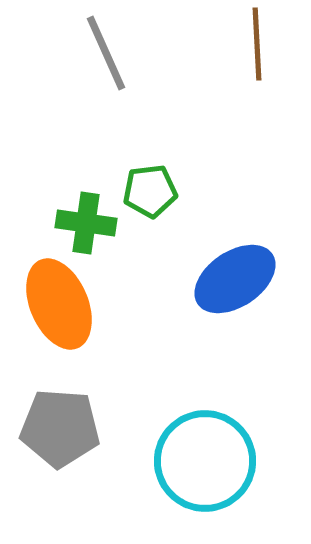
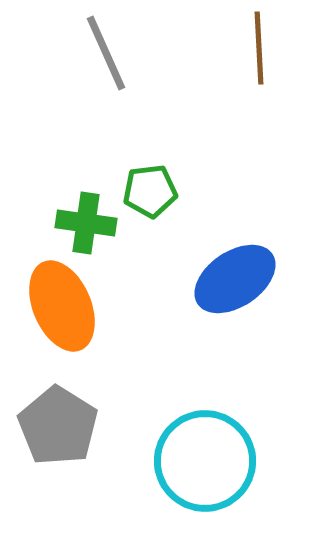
brown line: moved 2 px right, 4 px down
orange ellipse: moved 3 px right, 2 px down
gray pentagon: moved 2 px left, 2 px up; rotated 28 degrees clockwise
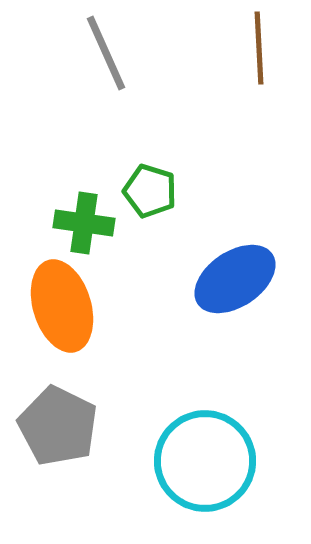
green pentagon: rotated 24 degrees clockwise
green cross: moved 2 px left
orange ellipse: rotated 6 degrees clockwise
gray pentagon: rotated 6 degrees counterclockwise
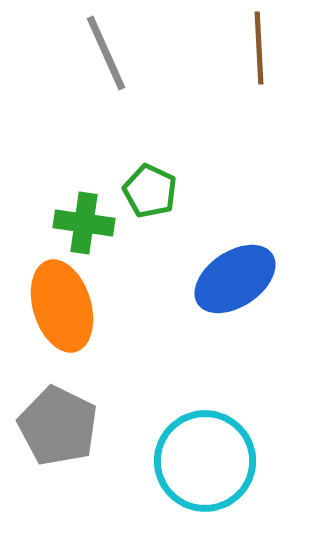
green pentagon: rotated 8 degrees clockwise
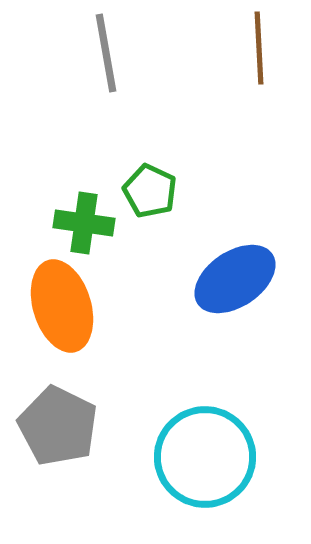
gray line: rotated 14 degrees clockwise
cyan circle: moved 4 px up
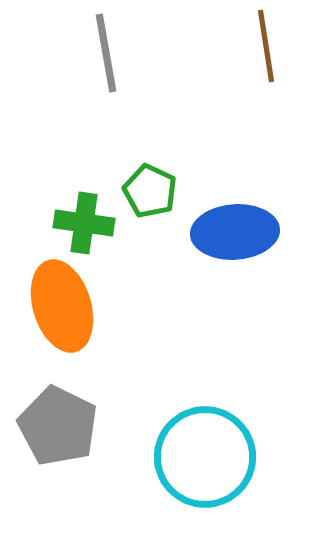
brown line: moved 7 px right, 2 px up; rotated 6 degrees counterclockwise
blue ellipse: moved 47 px up; rotated 30 degrees clockwise
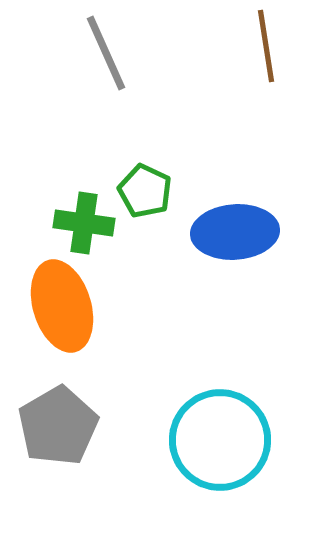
gray line: rotated 14 degrees counterclockwise
green pentagon: moved 5 px left
gray pentagon: rotated 16 degrees clockwise
cyan circle: moved 15 px right, 17 px up
